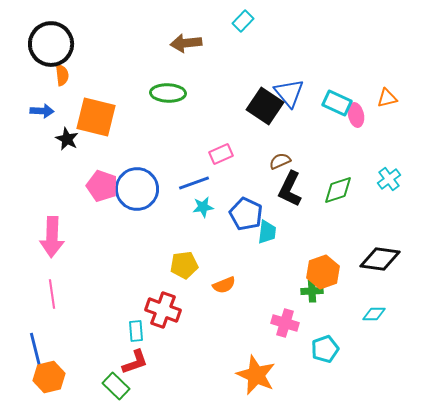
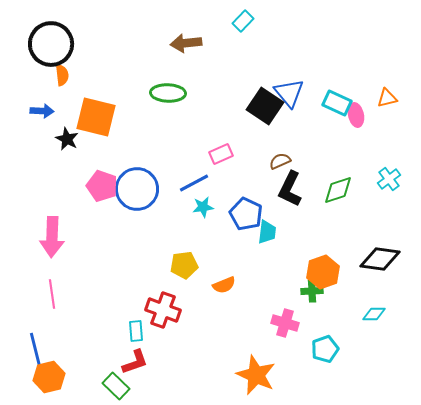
blue line at (194, 183): rotated 8 degrees counterclockwise
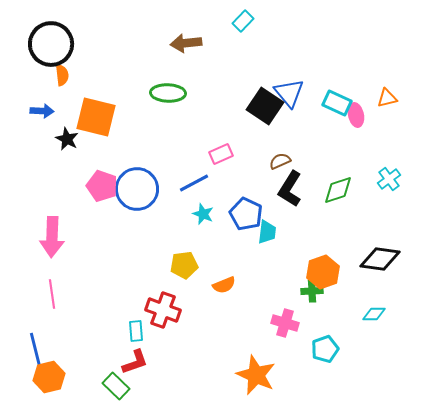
black L-shape at (290, 189): rotated 6 degrees clockwise
cyan star at (203, 207): moved 7 px down; rotated 30 degrees clockwise
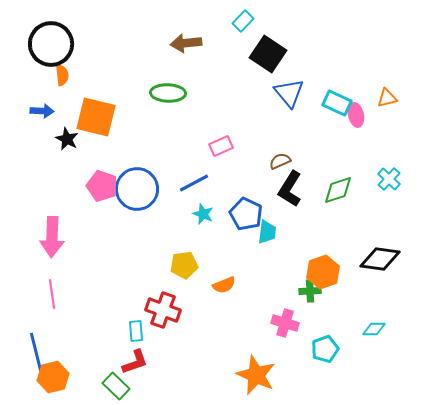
black square at (265, 106): moved 3 px right, 52 px up
pink rectangle at (221, 154): moved 8 px up
cyan cross at (389, 179): rotated 10 degrees counterclockwise
green cross at (312, 291): moved 2 px left
cyan diamond at (374, 314): moved 15 px down
orange hexagon at (49, 377): moved 4 px right
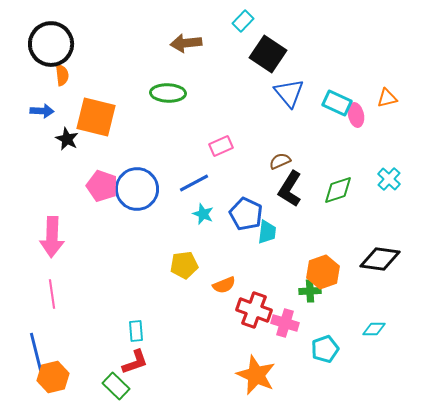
red cross at (163, 310): moved 91 px right
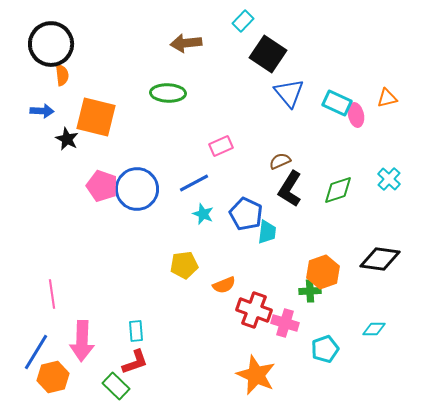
pink arrow at (52, 237): moved 30 px right, 104 px down
blue line at (36, 352): rotated 45 degrees clockwise
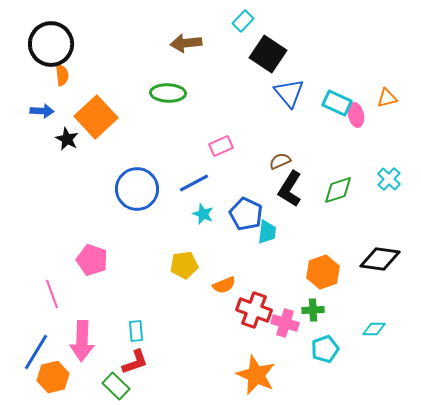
orange square at (96, 117): rotated 33 degrees clockwise
pink pentagon at (102, 186): moved 10 px left, 74 px down
green cross at (310, 291): moved 3 px right, 19 px down
pink line at (52, 294): rotated 12 degrees counterclockwise
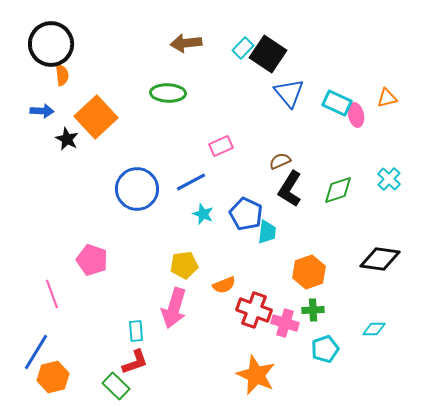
cyan rectangle at (243, 21): moved 27 px down
blue line at (194, 183): moved 3 px left, 1 px up
orange hexagon at (323, 272): moved 14 px left
pink arrow at (82, 341): moved 92 px right, 33 px up; rotated 15 degrees clockwise
